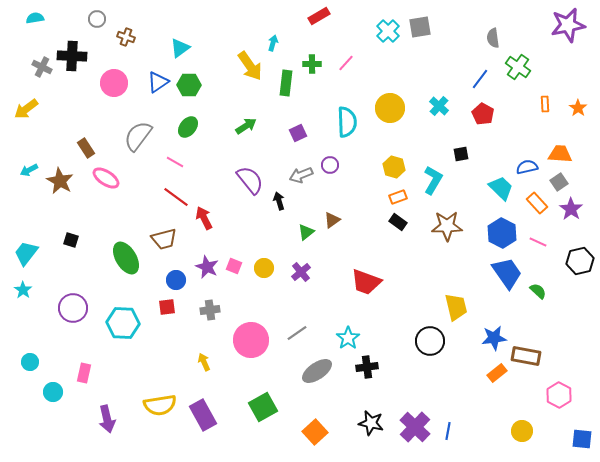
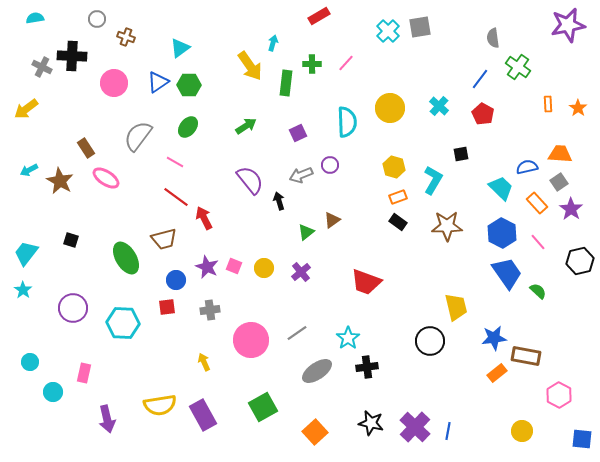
orange rectangle at (545, 104): moved 3 px right
pink line at (538, 242): rotated 24 degrees clockwise
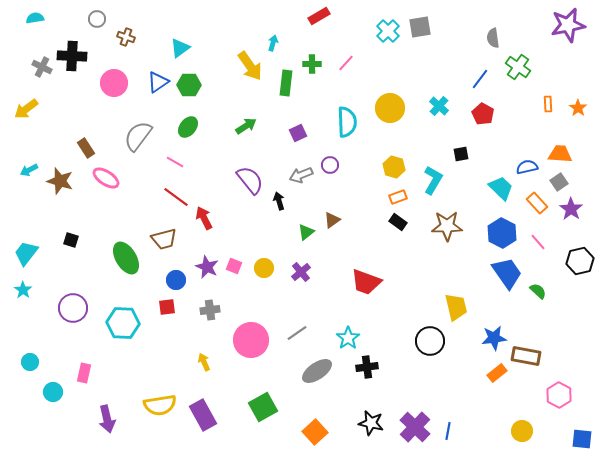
brown star at (60, 181): rotated 12 degrees counterclockwise
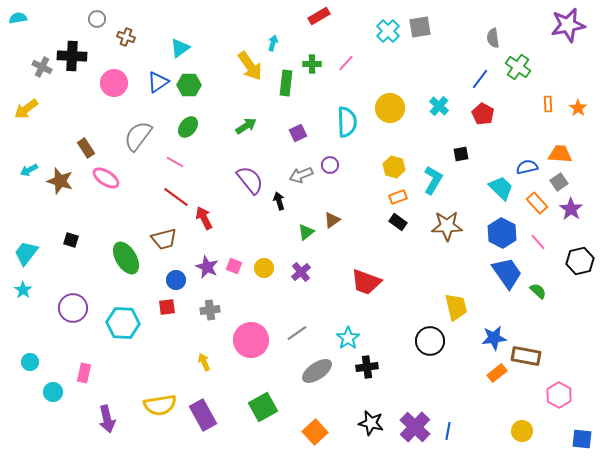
cyan semicircle at (35, 18): moved 17 px left
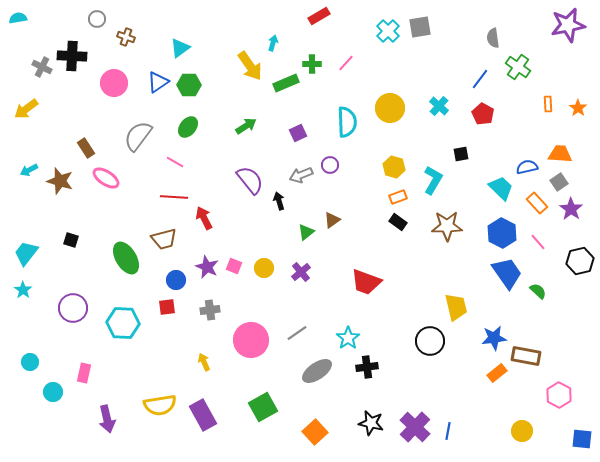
green rectangle at (286, 83): rotated 60 degrees clockwise
red line at (176, 197): moved 2 px left; rotated 32 degrees counterclockwise
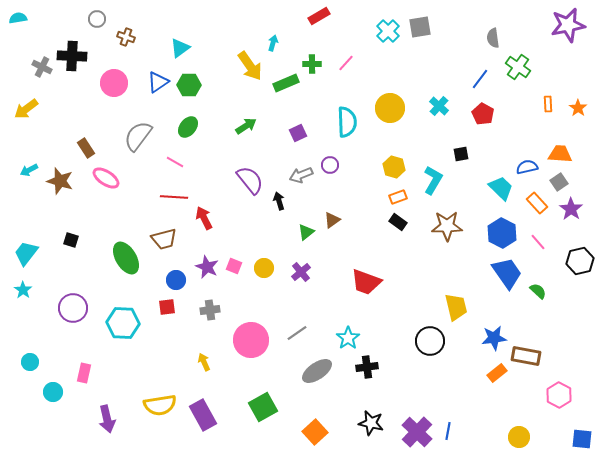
purple cross at (415, 427): moved 2 px right, 5 px down
yellow circle at (522, 431): moved 3 px left, 6 px down
